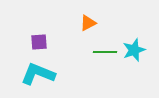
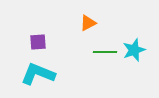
purple square: moved 1 px left
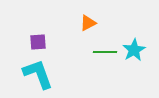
cyan star: rotated 10 degrees counterclockwise
cyan L-shape: rotated 48 degrees clockwise
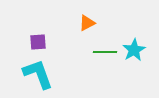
orange triangle: moved 1 px left
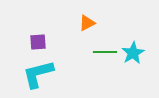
cyan star: moved 1 px left, 3 px down
cyan L-shape: rotated 84 degrees counterclockwise
